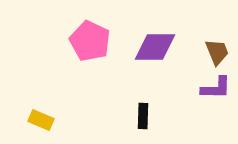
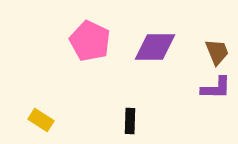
black rectangle: moved 13 px left, 5 px down
yellow rectangle: rotated 10 degrees clockwise
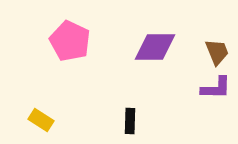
pink pentagon: moved 20 px left
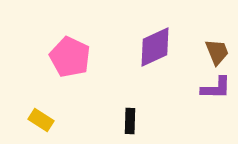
pink pentagon: moved 16 px down
purple diamond: rotated 24 degrees counterclockwise
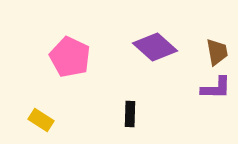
purple diamond: rotated 66 degrees clockwise
brown trapezoid: rotated 12 degrees clockwise
black rectangle: moved 7 px up
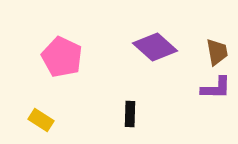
pink pentagon: moved 8 px left
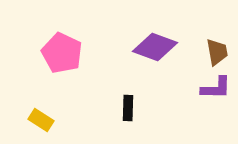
purple diamond: rotated 21 degrees counterclockwise
pink pentagon: moved 4 px up
black rectangle: moved 2 px left, 6 px up
